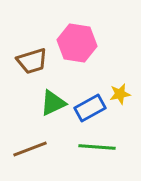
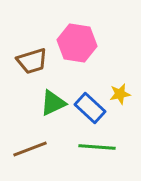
blue rectangle: rotated 72 degrees clockwise
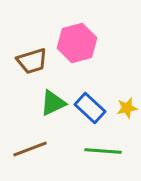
pink hexagon: rotated 24 degrees counterclockwise
yellow star: moved 7 px right, 14 px down
green line: moved 6 px right, 4 px down
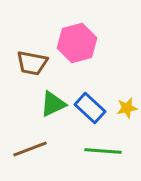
brown trapezoid: moved 2 px down; rotated 28 degrees clockwise
green triangle: moved 1 px down
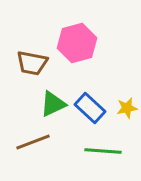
brown line: moved 3 px right, 7 px up
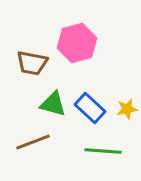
green triangle: rotated 40 degrees clockwise
yellow star: moved 1 px down
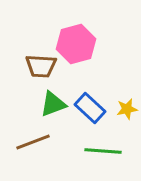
pink hexagon: moved 1 px left, 1 px down
brown trapezoid: moved 9 px right, 3 px down; rotated 8 degrees counterclockwise
green triangle: rotated 36 degrees counterclockwise
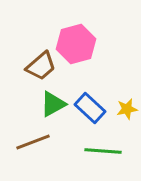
brown trapezoid: rotated 44 degrees counterclockwise
green triangle: rotated 8 degrees counterclockwise
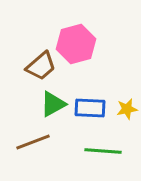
blue rectangle: rotated 40 degrees counterclockwise
